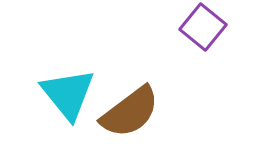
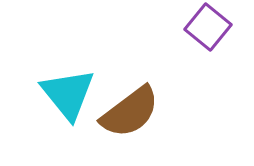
purple square: moved 5 px right
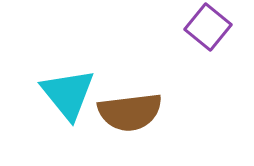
brown semicircle: rotated 30 degrees clockwise
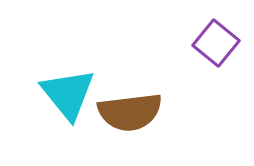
purple square: moved 8 px right, 16 px down
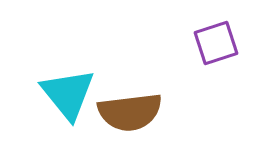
purple square: rotated 33 degrees clockwise
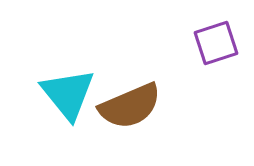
brown semicircle: moved 6 px up; rotated 16 degrees counterclockwise
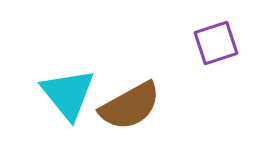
brown semicircle: rotated 6 degrees counterclockwise
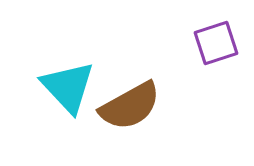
cyan triangle: moved 7 px up; rotated 4 degrees counterclockwise
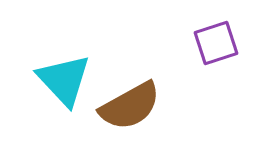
cyan triangle: moved 4 px left, 7 px up
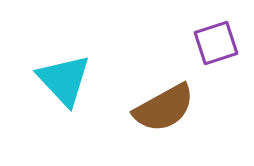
brown semicircle: moved 34 px right, 2 px down
